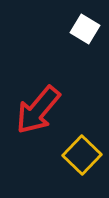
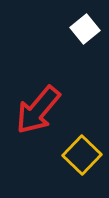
white square: rotated 20 degrees clockwise
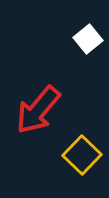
white square: moved 3 px right, 10 px down
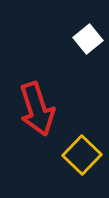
red arrow: moved 1 px left, 1 px up; rotated 58 degrees counterclockwise
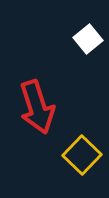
red arrow: moved 2 px up
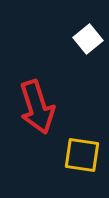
yellow square: rotated 36 degrees counterclockwise
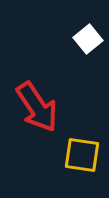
red arrow: rotated 16 degrees counterclockwise
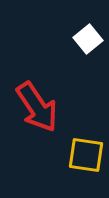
yellow square: moved 4 px right
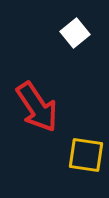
white square: moved 13 px left, 6 px up
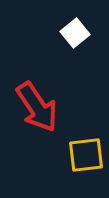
yellow square: rotated 15 degrees counterclockwise
